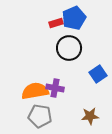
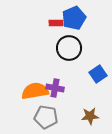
red rectangle: rotated 16 degrees clockwise
gray pentagon: moved 6 px right, 1 px down
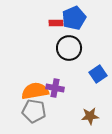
gray pentagon: moved 12 px left, 6 px up
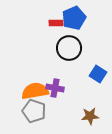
blue square: rotated 24 degrees counterclockwise
gray pentagon: rotated 10 degrees clockwise
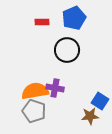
red rectangle: moved 14 px left, 1 px up
black circle: moved 2 px left, 2 px down
blue square: moved 2 px right, 27 px down
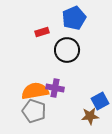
red rectangle: moved 10 px down; rotated 16 degrees counterclockwise
blue square: rotated 30 degrees clockwise
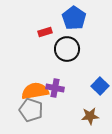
blue pentagon: rotated 15 degrees counterclockwise
red rectangle: moved 3 px right
black circle: moved 1 px up
blue square: moved 15 px up; rotated 18 degrees counterclockwise
gray pentagon: moved 3 px left, 1 px up
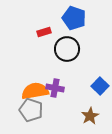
blue pentagon: rotated 15 degrees counterclockwise
red rectangle: moved 1 px left
brown star: rotated 24 degrees counterclockwise
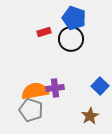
black circle: moved 4 px right, 10 px up
purple cross: rotated 18 degrees counterclockwise
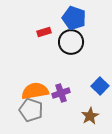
black circle: moved 3 px down
purple cross: moved 6 px right, 5 px down; rotated 12 degrees counterclockwise
